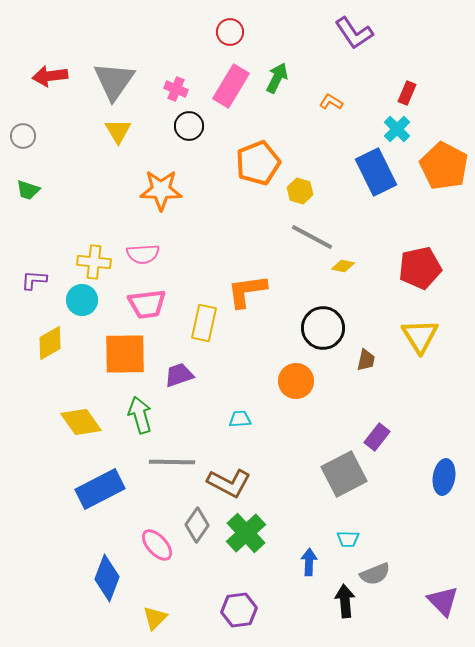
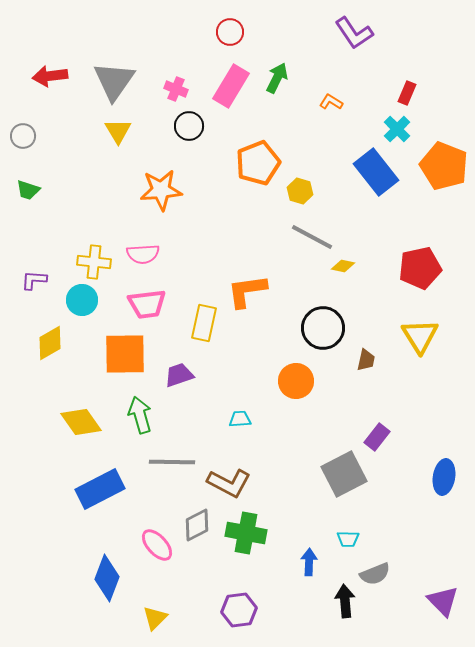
orange pentagon at (444, 166): rotated 6 degrees counterclockwise
blue rectangle at (376, 172): rotated 12 degrees counterclockwise
orange star at (161, 190): rotated 6 degrees counterclockwise
gray diamond at (197, 525): rotated 28 degrees clockwise
green cross at (246, 533): rotated 36 degrees counterclockwise
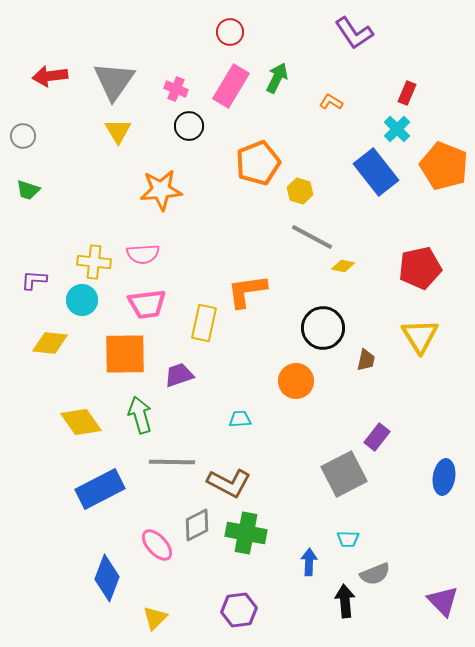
yellow diamond at (50, 343): rotated 36 degrees clockwise
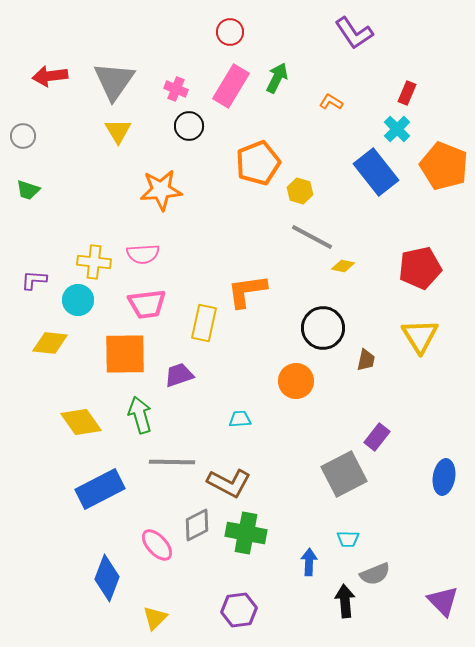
cyan circle at (82, 300): moved 4 px left
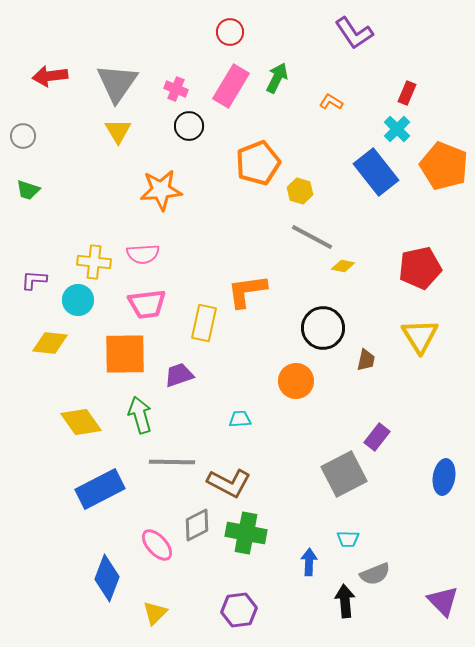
gray triangle at (114, 81): moved 3 px right, 2 px down
yellow triangle at (155, 618): moved 5 px up
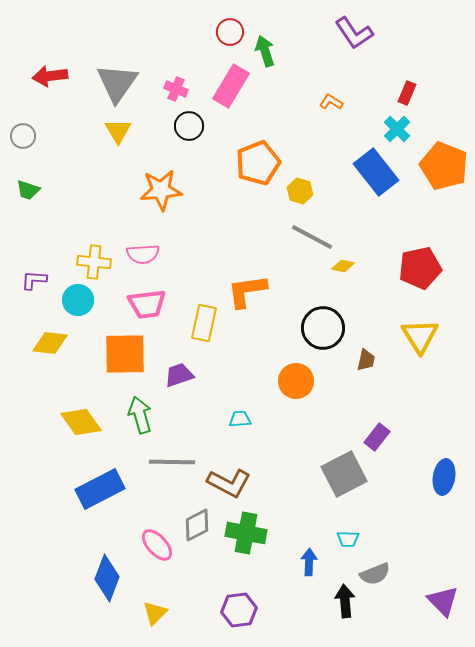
green arrow at (277, 78): moved 12 px left, 27 px up; rotated 44 degrees counterclockwise
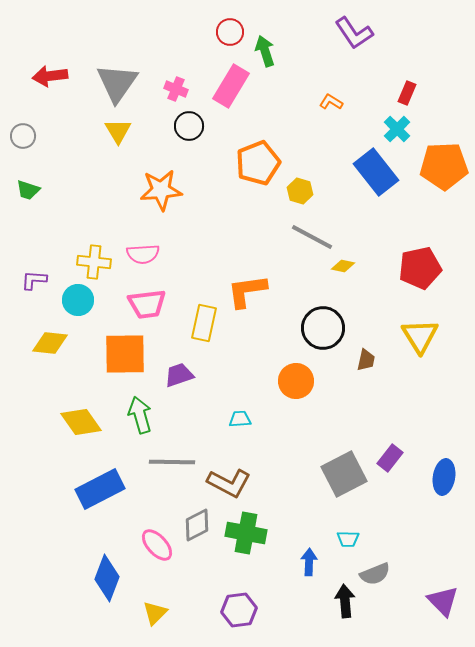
orange pentagon at (444, 166): rotated 24 degrees counterclockwise
purple rectangle at (377, 437): moved 13 px right, 21 px down
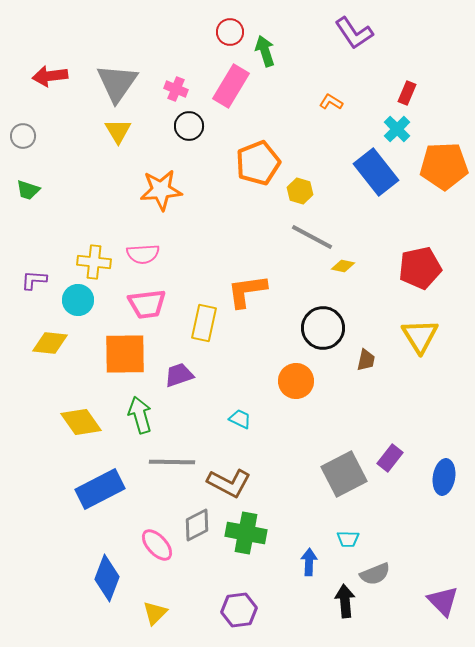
cyan trapezoid at (240, 419): rotated 30 degrees clockwise
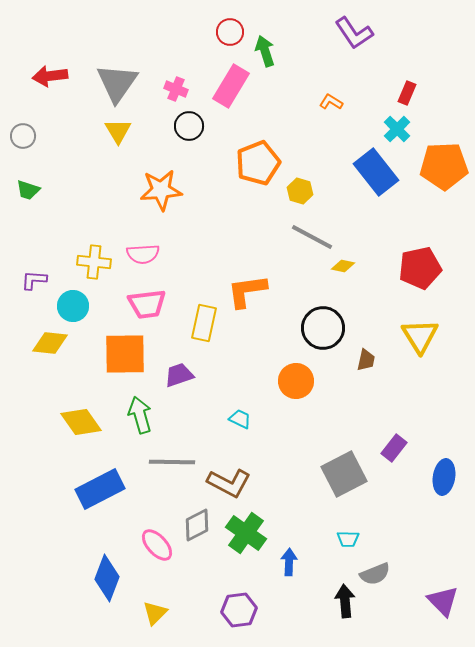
cyan circle at (78, 300): moved 5 px left, 6 px down
purple rectangle at (390, 458): moved 4 px right, 10 px up
green cross at (246, 533): rotated 24 degrees clockwise
blue arrow at (309, 562): moved 20 px left
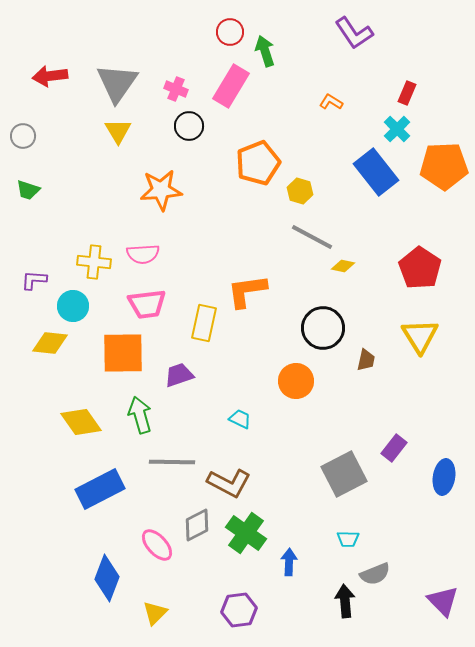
red pentagon at (420, 268): rotated 27 degrees counterclockwise
orange square at (125, 354): moved 2 px left, 1 px up
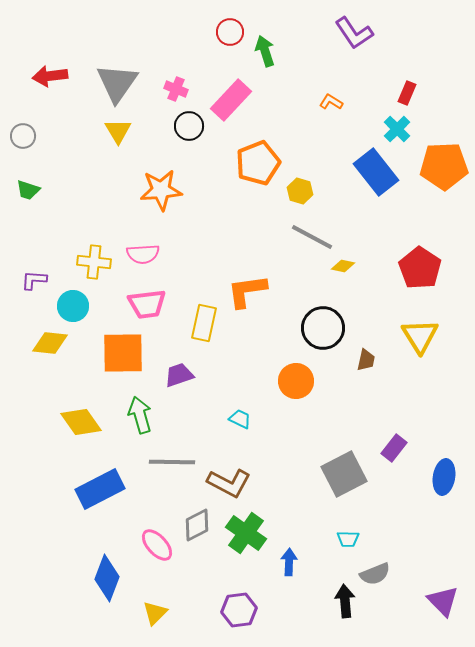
pink rectangle at (231, 86): moved 14 px down; rotated 12 degrees clockwise
